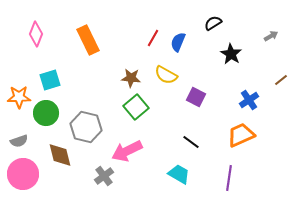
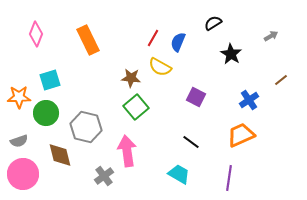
yellow semicircle: moved 6 px left, 8 px up
pink arrow: rotated 108 degrees clockwise
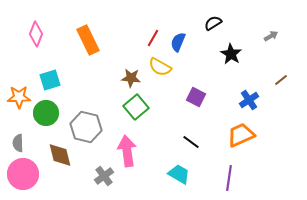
gray semicircle: moved 1 px left, 2 px down; rotated 108 degrees clockwise
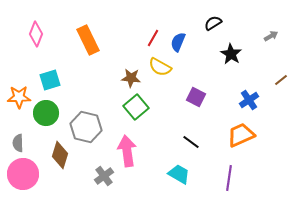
brown diamond: rotated 32 degrees clockwise
